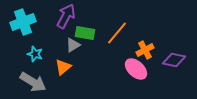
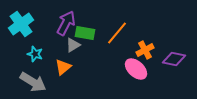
purple arrow: moved 7 px down
cyan cross: moved 2 px left, 2 px down; rotated 15 degrees counterclockwise
purple diamond: moved 1 px up
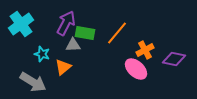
gray triangle: rotated 28 degrees clockwise
cyan star: moved 7 px right
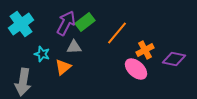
green rectangle: moved 11 px up; rotated 48 degrees counterclockwise
gray triangle: moved 1 px right, 2 px down
gray arrow: moved 10 px left; rotated 68 degrees clockwise
